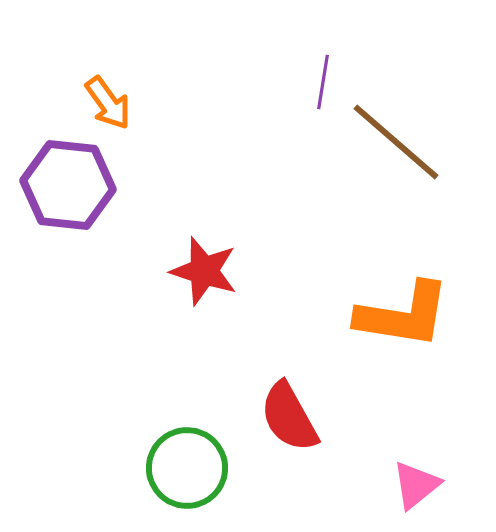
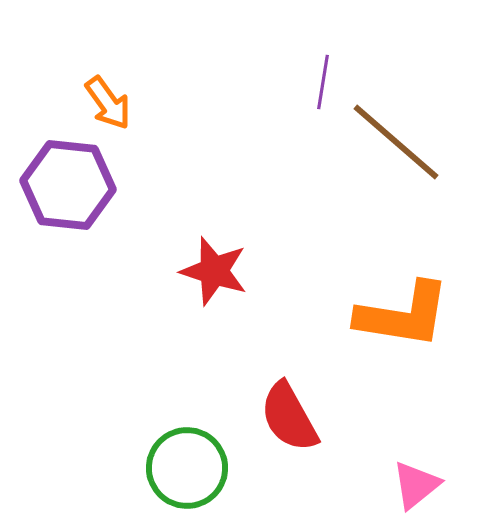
red star: moved 10 px right
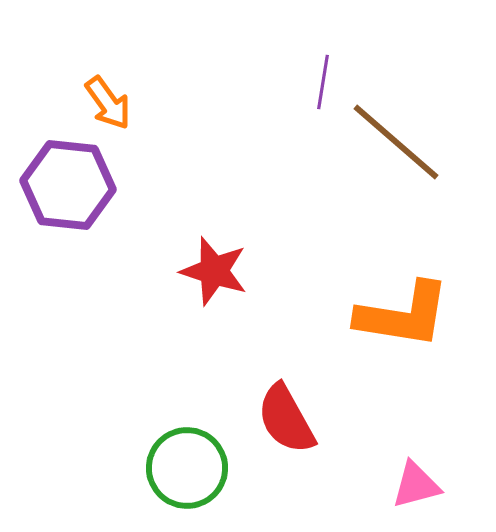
red semicircle: moved 3 px left, 2 px down
pink triangle: rotated 24 degrees clockwise
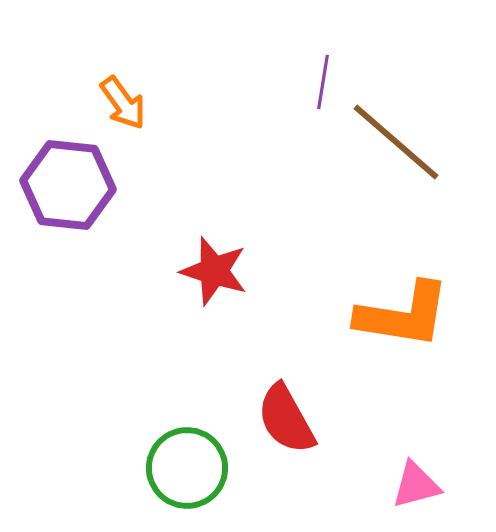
orange arrow: moved 15 px right
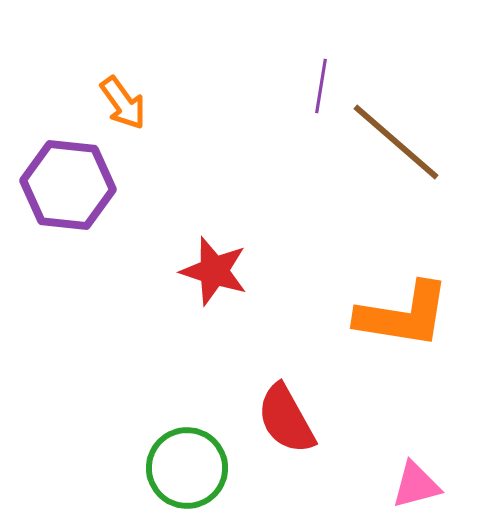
purple line: moved 2 px left, 4 px down
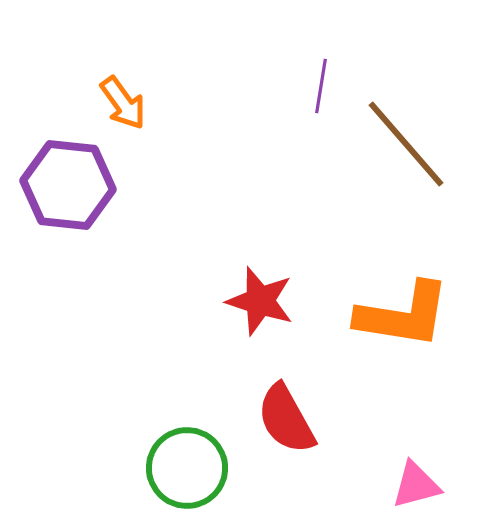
brown line: moved 10 px right, 2 px down; rotated 8 degrees clockwise
red star: moved 46 px right, 30 px down
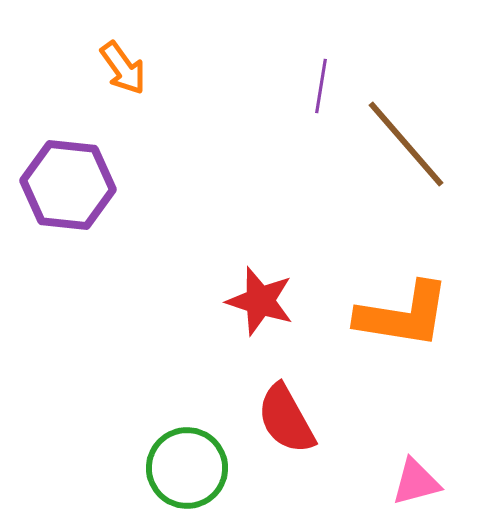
orange arrow: moved 35 px up
pink triangle: moved 3 px up
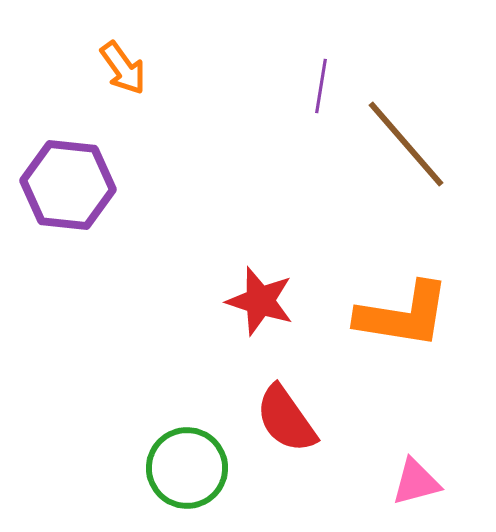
red semicircle: rotated 6 degrees counterclockwise
